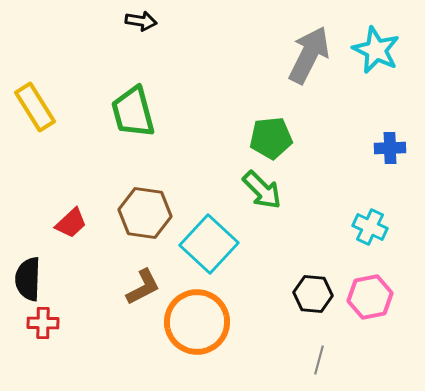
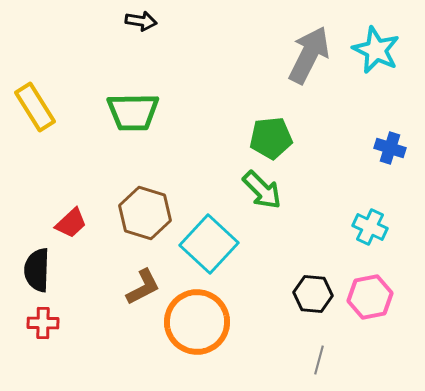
green trapezoid: rotated 76 degrees counterclockwise
blue cross: rotated 20 degrees clockwise
brown hexagon: rotated 9 degrees clockwise
black semicircle: moved 9 px right, 9 px up
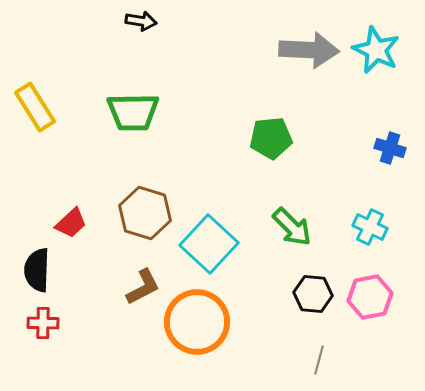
gray arrow: moved 5 px up; rotated 66 degrees clockwise
green arrow: moved 30 px right, 37 px down
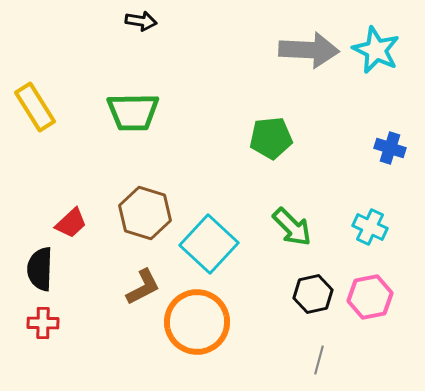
black semicircle: moved 3 px right, 1 px up
black hexagon: rotated 18 degrees counterclockwise
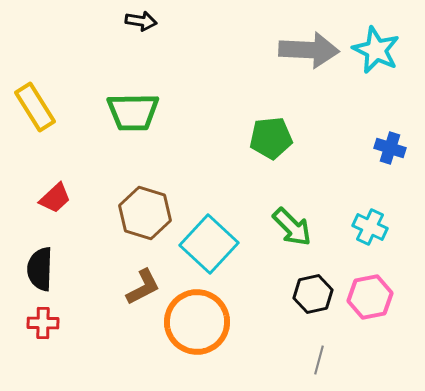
red trapezoid: moved 16 px left, 25 px up
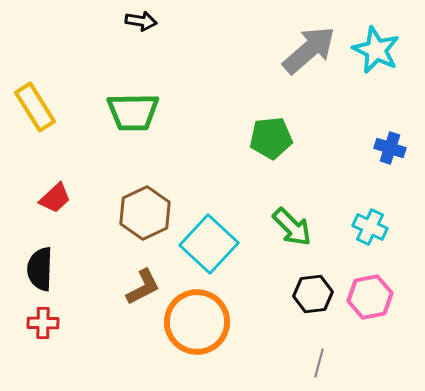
gray arrow: rotated 44 degrees counterclockwise
brown hexagon: rotated 18 degrees clockwise
black hexagon: rotated 6 degrees clockwise
gray line: moved 3 px down
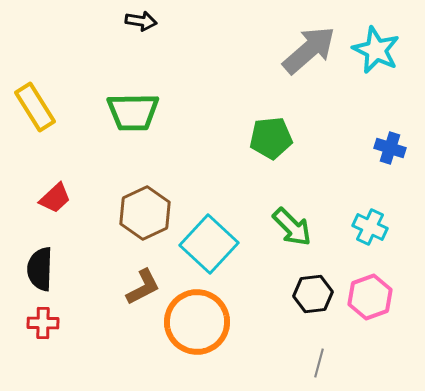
pink hexagon: rotated 9 degrees counterclockwise
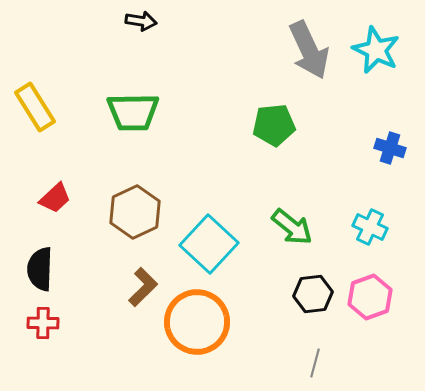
gray arrow: rotated 106 degrees clockwise
green pentagon: moved 3 px right, 13 px up
brown hexagon: moved 10 px left, 1 px up
green arrow: rotated 6 degrees counterclockwise
brown L-shape: rotated 18 degrees counterclockwise
gray line: moved 4 px left
